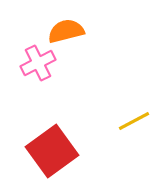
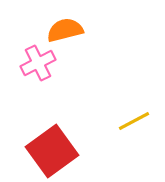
orange semicircle: moved 1 px left, 1 px up
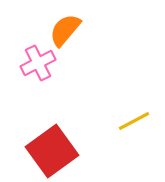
orange semicircle: rotated 36 degrees counterclockwise
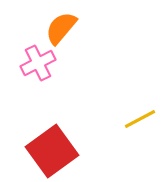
orange semicircle: moved 4 px left, 2 px up
yellow line: moved 6 px right, 2 px up
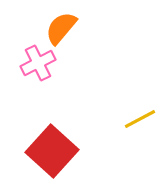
red square: rotated 12 degrees counterclockwise
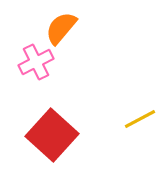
pink cross: moved 2 px left, 1 px up
red square: moved 16 px up
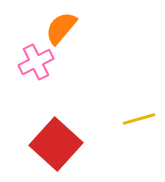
yellow line: moved 1 px left; rotated 12 degrees clockwise
red square: moved 4 px right, 9 px down
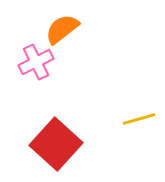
orange semicircle: moved 1 px right, 1 px down; rotated 12 degrees clockwise
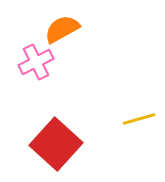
orange semicircle: rotated 9 degrees clockwise
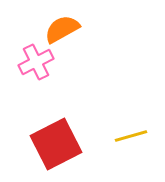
yellow line: moved 8 px left, 17 px down
red square: rotated 21 degrees clockwise
